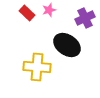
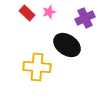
pink star: moved 2 px down
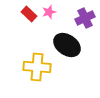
red rectangle: moved 2 px right, 1 px down
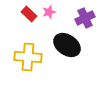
yellow cross: moved 9 px left, 10 px up
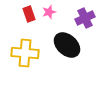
red rectangle: rotated 28 degrees clockwise
black ellipse: rotated 8 degrees clockwise
yellow cross: moved 3 px left, 4 px up
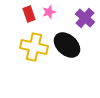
purple cross: rotated 24 degrees counterclockwise
yellow cross: moved 9 px right, 6 px up; rotated 8 degrees clockwise
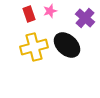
pink star: moved 1 px right, 1 px up
yellow cross: rotated 28 degrees counterclockwise
